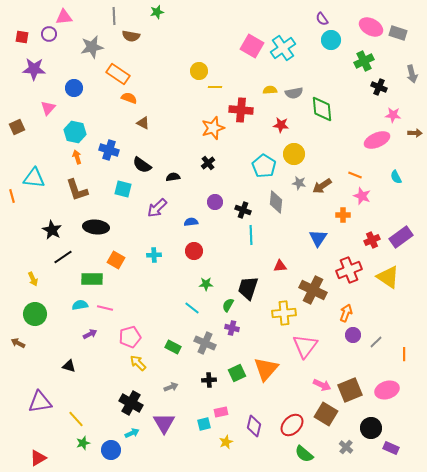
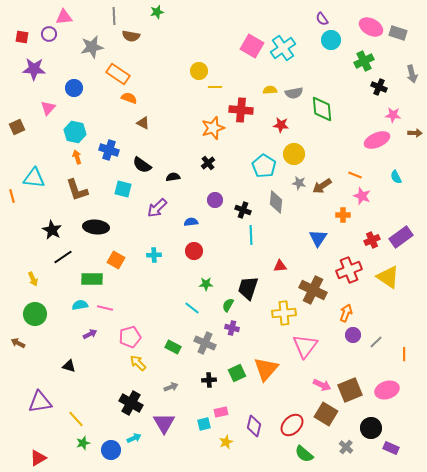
purple circle at (215, 202): moved 2 px up
cyan arrow at (132, 433): moved 2 px right, 5 px down
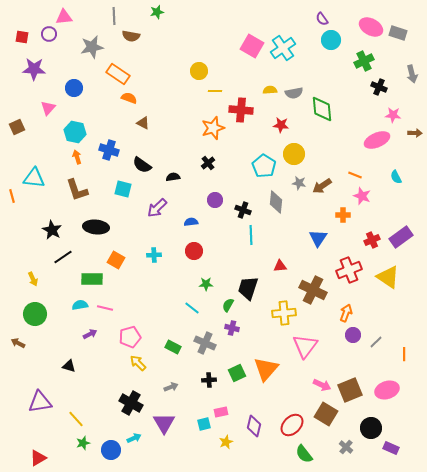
yellow line at (215, 87): moved 4 px down
green semicircle at (304, 454): rotated 12 degrees clockwise
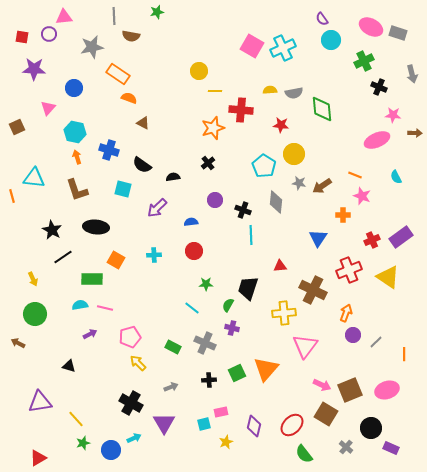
cyan cross at (283, 48): rotated 10 degrees clockwise
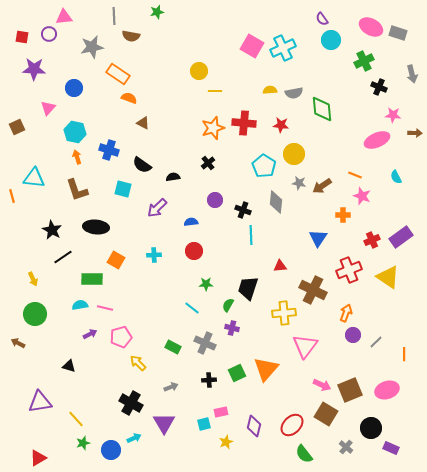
red cross at (241, 110): moved 3 px right, 13 px down
pink pentagon at (130, 337): moved 9 px left
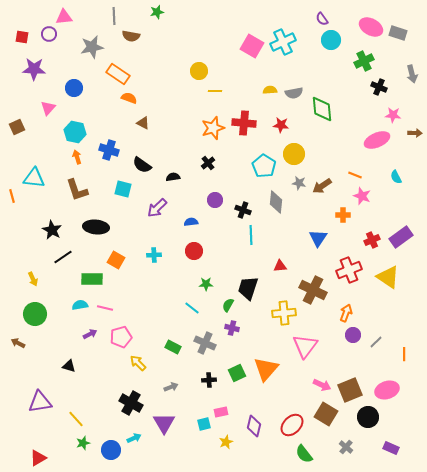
cyan cross at (283, 48): moved 6 px up
black circle at (371, 428): moved 3 px left, 11 px up
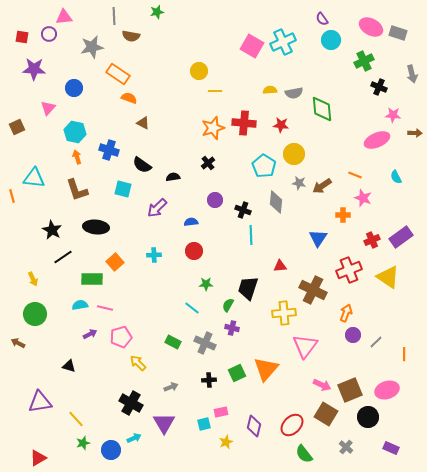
pink star at (362, 196): moved 1 px right, 2 px down
orange square at (116, 260): moved 1 px left, 2 px down; rotated 18 degrees clockwise
green rectangle at (173, 347): moved 5 px up
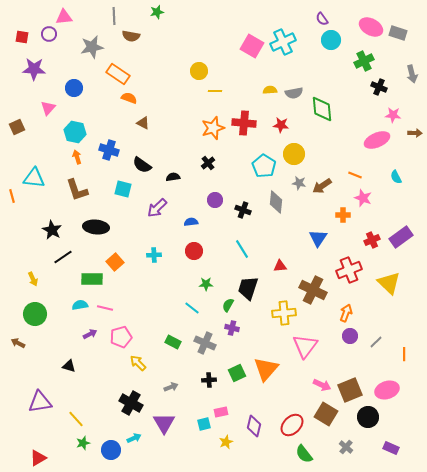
cyan line at (251, 235): moved 9 px left, 14 px down; rotated 30 degrees counterclockwise
yellow triangle at (388, 277): moved 1 px right, 6 px down; rotated 10 degrees clockwise
purple circle at (353, 335): moved 3 px left, 1 px down
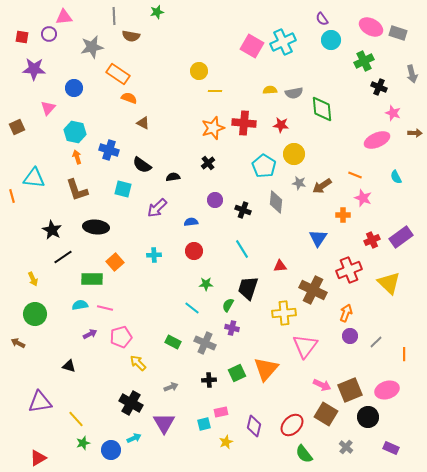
pink star at (393, 115): moved 2 px up; rotated 14 degrees clockwise
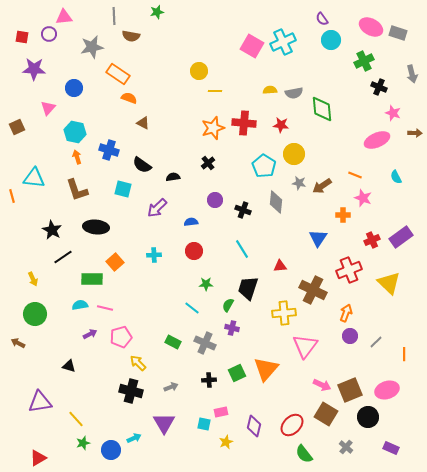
black cross at (131, 403): moved 12 px up; rotated 15 degrees counterclockwise
cyan square at (204, 424): rotated 24 degrees clockwise
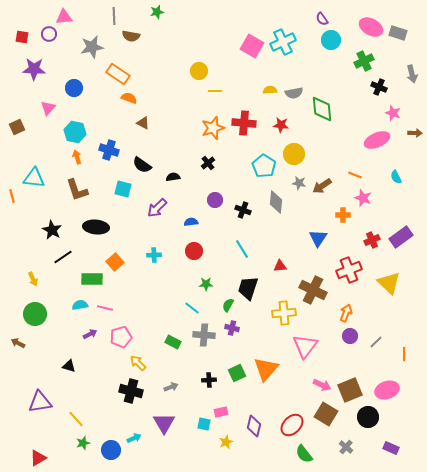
gray cross at (205, 343): moved 1 px left, 8 px up; rotated 20 degrees counterclockwise
